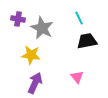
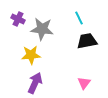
purple cross: rotated 16 degrees clockwise
gray star: moved 1 px down; rotated 20 degrees counterclockwise
yellow star: rotated 12 degrees counterclockwise
pink triangle: moved 7 px right, 6 px down; rotated 16 degrees clockwise
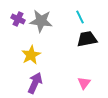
cyan line: moved 1 px right, 1 px up
gray star: moved 1 px left, 8 px up
black trapezoid: moved 2 px up
yellow star: rotated 24 degrees counterclockwise
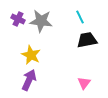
black trapezoid: moved 1 px down
yellow star: rotated 18 degrees counterclockwise
purple arrow: moved 6 px left, 3 px up
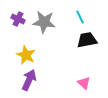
gray star: moved 3 px right, 1 px down
yellow star: moved 5 px left
pink triangle: rotated 24 degrees counterclockwise
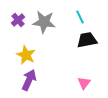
purple cross: moved 1 px down; rotated 24 degrees clockwise
pink triangle: rotated 24 degrees clockwise
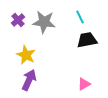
pink triangle: moved 1 px down; rotated 24 degrees clockwise
